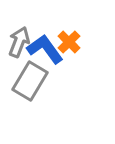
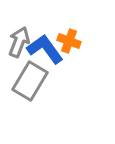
orange cross: moved 1 px up; rotated 25 degrees counterclockwise
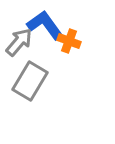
gray arrow: rotated 20 degrees clockwise
blue L-shape: moved 24 px up
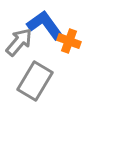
gray rectangle: moved 5 px right
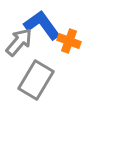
blue L-shape: moved 3 px left
gray rectangle: moved 1 px right, 1 px up
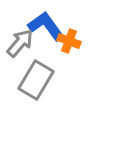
blue L-shape: moved 4 px right, 1 px down
gray arrow: moved 1 px right, 1 px down
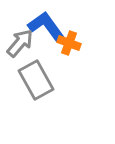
orange cross: moved 2 px down
gray rectangle: rotated 60 degrees counterclockwise
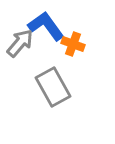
orange cross: moved 4 px right, 1 px down
gray rectangle: moved 17 px right, 7 px down
